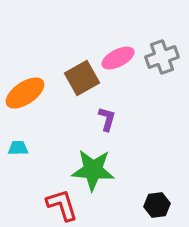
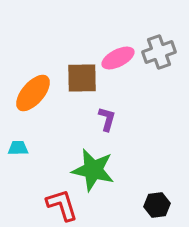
gray cross: moved 3 px left, 5 px up
brown square: rotated 28 degrees clockwise
orange ellipse: moved 8 px right; rotated 15 degrees counterclockwise
green star: rotated 9 degrees clockwise
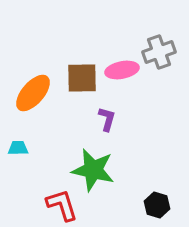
pink ellipse: moved 4 px right, 12 px down; rotated 16 degrees clockwise
black hexagon: rotated 25 degrees clockwise
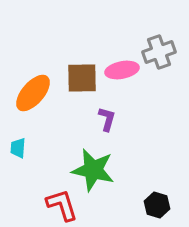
cyan trapezoid: rotated 85 degrees counterclockwise
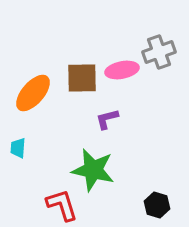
purple L-shape: rotated 120 degrees counterclockwise
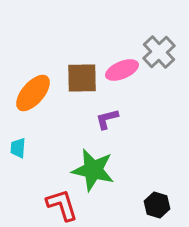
gray cross: rotated 24 degrees counterclockwise
pink ellipse: rotated 12 degrees counterclockwise
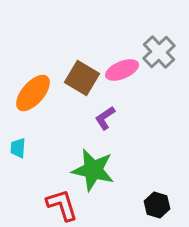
brown square: rotated 32 degrees clockwise
purple L-shape: moved 2 px left, 1 px up; rotated 20 degrees counterclockwise
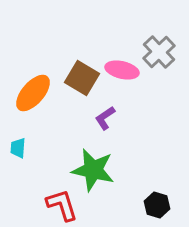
pink ellipse: rotated 36 degrees clockwise
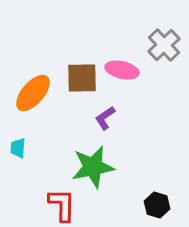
gray cross: moved 5 px right, 7 px up
brown square: rotated 32 degrees counterclockwise
green star: moved 3 px up; rotated 24 degrees counterclockwise
red L-shape: rotated 18 degrees clockwise
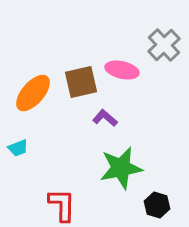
brown square: moved 1 px left, 4 px down; rotated 12 degrees counterclockwise
purple L-shape: rotated 75 degrees clockwise
cyan trapezoid: rotated 115 degrees counterclockwise
green star: moved 28 px right, 1 px down
